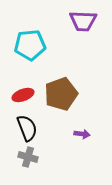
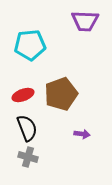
purple trapezoid: moved 2 px right
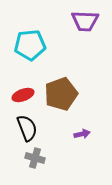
purple arrow: rotated 21 degrees counterclockwise
gray cross: moved 7 px right, 1 px down
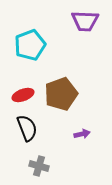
cyan pentagon: rotated 16 degrees counterclockwise
gray cross: moved 4 px right, 8 px down
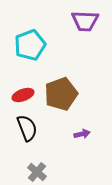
gray cross: moved 2 px left, 6 px down; rotated 24 degrees clockwise
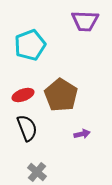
brown pentagon: moved 1 px down; rotated 20 degrees counterclockwise
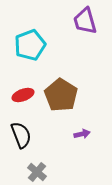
purple trapezoid: rotated 72 degrees clockwise
black semicircle: moved 6 px left, 7 px down
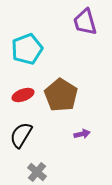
purple trapezoid: moved 1 px down
cyan pentagon: moved 3 px left, 4 px down
black semicircle: rotated 128 degrees counterclockwise
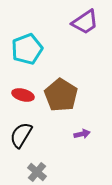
purple trapezoid: rotated 108 degrees counterclockwise
red ellipse: rotated 35 degrees clockwise
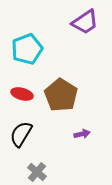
red ellipse: moved 1 px left, 1 px up
black semicircle: moved 1 px up
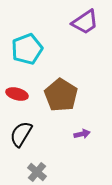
red ellipse: moved 5 px left
